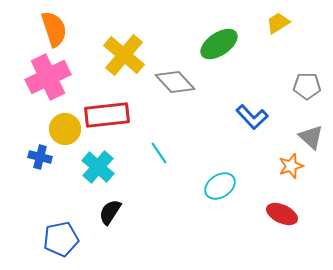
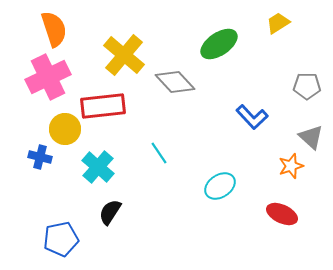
red rectangle: moved 4 px left, 9 px up
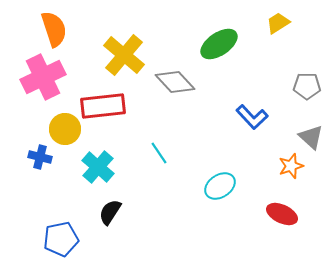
pink cross: moved 5 px left
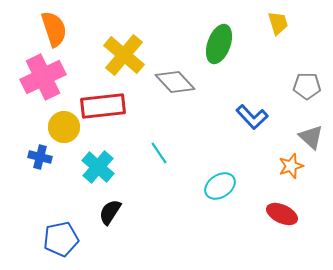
yellow trapezoid: rotated 105 degrees clockwise
green ellipse: rotated 36 degrees counterclockwise
yellow circle: moved 1 px left, 2 px up
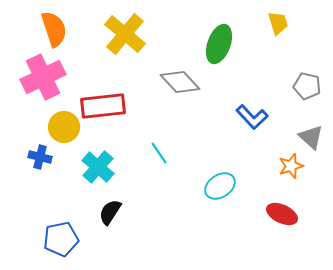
yellow cross: moved 1 px right, 21 px up
gray diamond: moved 5 px right
gray pentagon: rotated 12 degrees clockwise
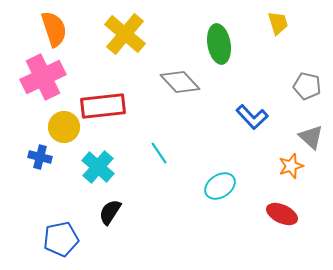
green ellipse: rotated 30 degrees counterclockwise
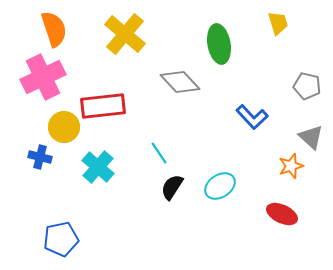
black semicircle: moved 62 px right, 25 px up
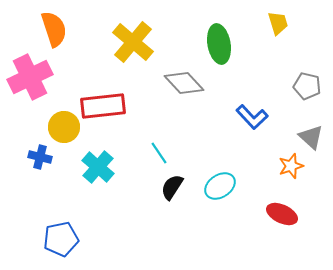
yellow cross: moved 8 px right, 8 px down
pink cross: moved 13 px left
gray diamond: moved 4 px right, 1 px down
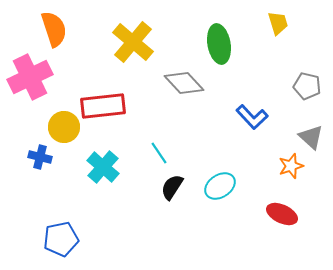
cyan cross: moved 5 px right
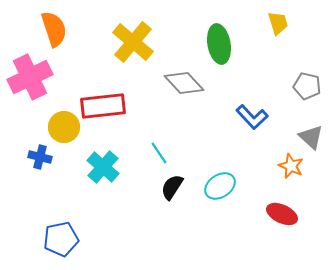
orange star: rotated 30 degrees counterclockwise
